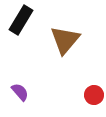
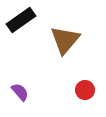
black rectangle: rotated 24 degrees clockwise
red circle: moved 9 px left, 5 px up
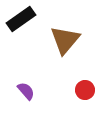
black rectangle: moved 1 px up
purple semicircle: moved 6 px right, 1 px up
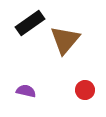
black rectangle: moved 9 px right, 4 px down
purple semicircle: rotated 36 degrees counterclockwise
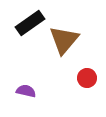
brown triangle: moved 1 px left
red circle: moved 2 px right, 12 px up
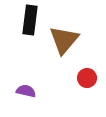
black rectangle: moved 3 px up; rotated 48 degrees counterclockwise
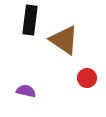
brown triangle: rotated 36 degrees counterclockwise
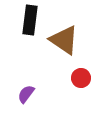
red circle: moved 6 px left
purple semicircle: moved 3 px down; rotated 66 degrees counterclockwise
